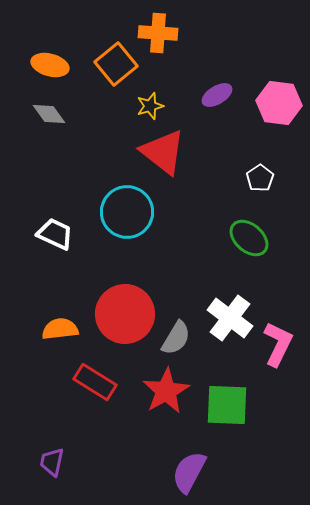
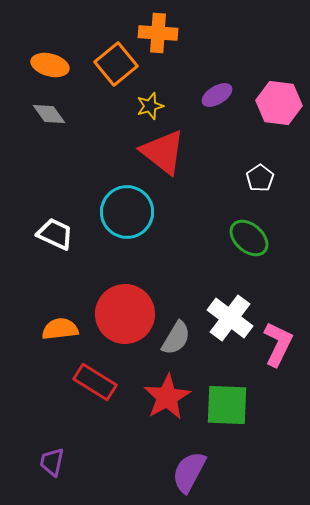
red star: moved 1 px right, 6 px down
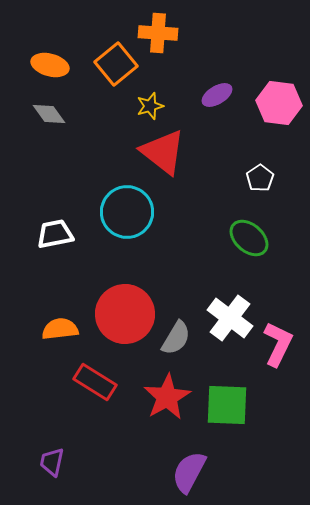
white trapezoid: rotated 36 degrees counterclockwise
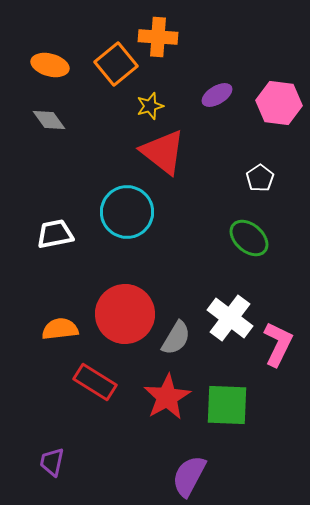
orange cross: moved 4 px down
gray diamond: moved 6 px down
purple semicircle: moved 4 px down
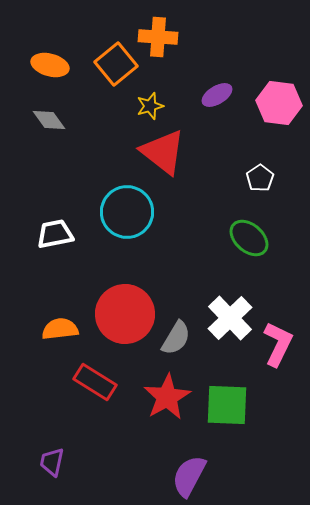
white cross: rotated 9 degrees clockwise
